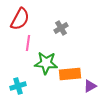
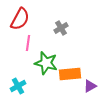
green star: rotated 10 degrees clockwise
cyan cross: rotated 14 degrees counterclockwise
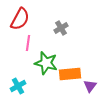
purple triangle: rotated 24 degrees counterclockwise
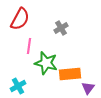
pink line: moved 1 px right, 3 px down
purple triangle: moved 2 px left, 2 px down
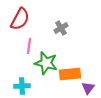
cyan cross: moved 4 px right; rotated 28 degrees clockwise
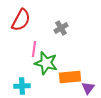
red semicircle: moved 1 px right, 1 px down
pink line: moved 5 px right, 3 px down
orange rectangle: moved 3 px down
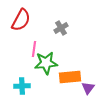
green star: rotated 20 degrees counterclockwise
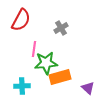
orange rectangle: moved 10 px left; rotated 10 degrees counterclockwise
purple triangle: rotated 24 degrees counterclockwise
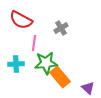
red semicircle: rotated 90 degrees clockwise
pink line: moved 6 px up
orange rectangle: rotated 65 degrees clockwise
cyan cross: moved 6 px left, 22 px up
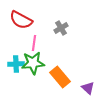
green star: moved 13 px left
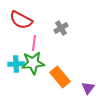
purple triangle: rotated 24 degrees clockwise
